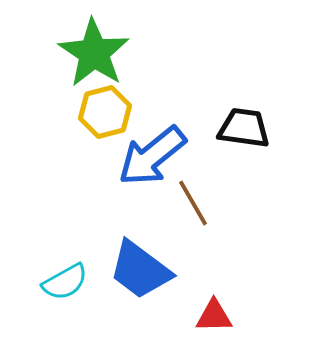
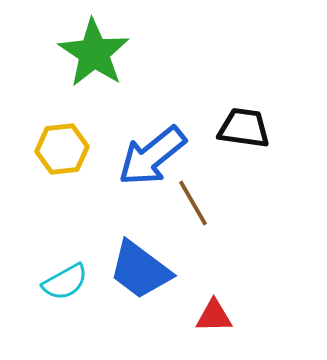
yellow hexagon: moved 43 px left, 37 px down; rotated 9 degrees clockwise
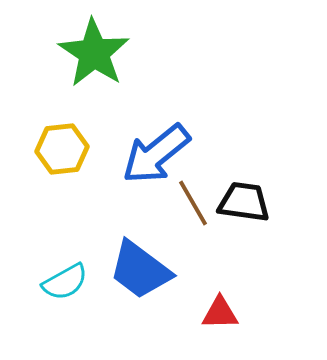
black trapezoid: moved 74 px down
blue arrow: moved 4 px right, 2 px up
red triangle: moved 6 px right, 3 px up
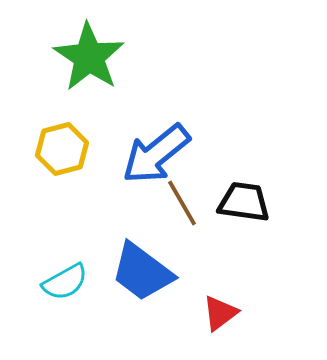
green star: moved 5 px left, 4 px down
yellow hexagon: rotated 9 degrees counterclockwise
brown line: moved 11 px left
blue trapezoid: moved 2 px right, 2 px down
red triangle: rotated 36 degrees counterclockwise
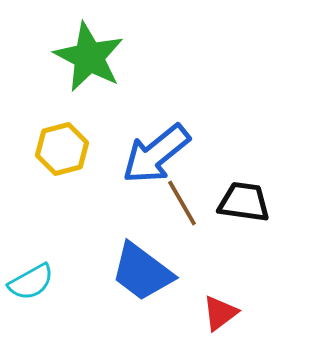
green star: rotated 6 degrees counterclockwise
cyan semicircle: moved 34 px left
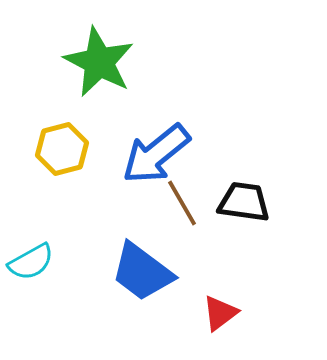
green star: moved 10 px right, 5 px down
cyan semicircle: moved 20 px up
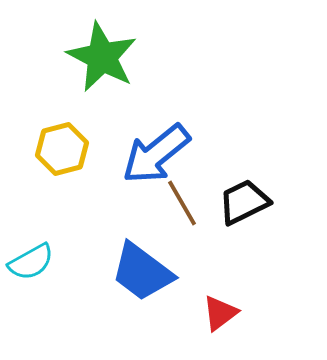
green star: moved 3 px right, 5 px up
black trapezoid: rotated 34 degrees counterclockwise
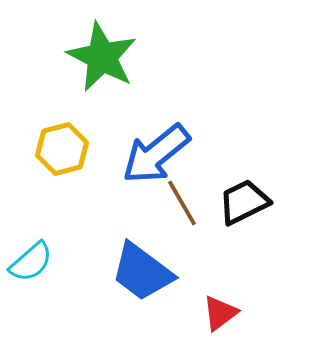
cyan semicircle: rotated 12 degrees counterclockwise
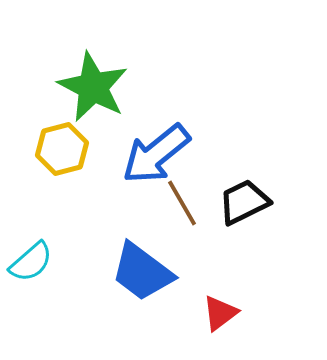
green star: moved 9 px left, 30 px down
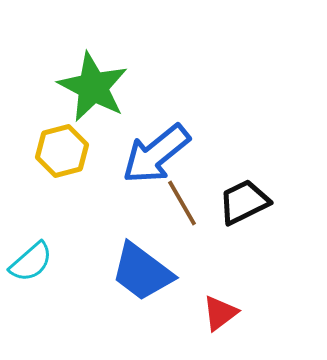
yellow hexagon: moved 2 px down
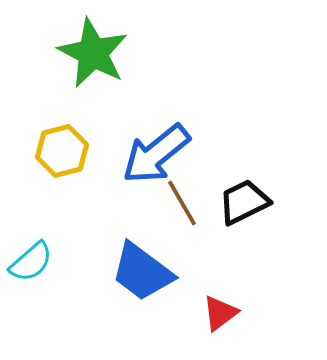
green star: moved 34 px up
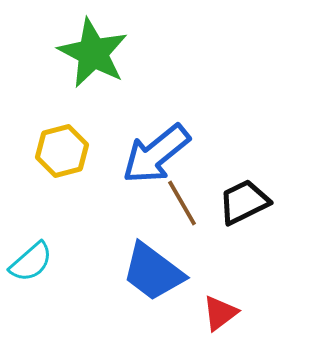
blue trapezoid: moved 11 px right
